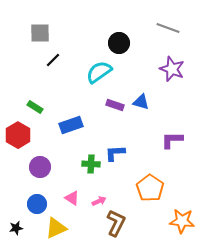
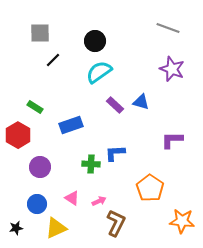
black circle: moved 24 px left, 2 px up
purple rectangle: rotated 24 degrees clockwise
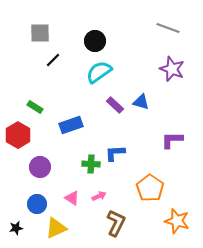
pink arrow: moved 5 px up
orange star: moved 5 px left; rotated 10 degrees clockwise
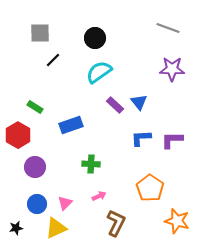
black circle: moved 3 px up
purple star: rotated 20 degrees counterclockwise
blue triangle: moved 2 px left; rotated 36 degrees clockwise
blue L-shape: moved 26 px right, 15 px up
purple circle: moved 5 px left
pink triangle: moved 7 px left, 5 px down; rotated 42 degrees clockwise
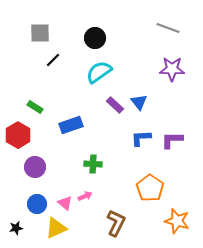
green cross: moved 2 px right
pink arrow: moved 14 px left
pink triangle: rotated 35 degrees counterclockwise
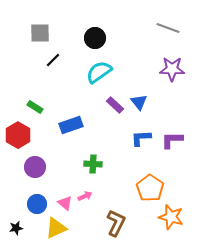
orange star: moved 6 px left, 4 px up
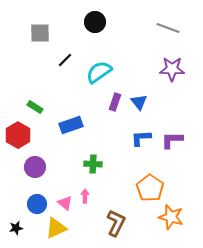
black circle: moved 16 px up
black line: moved 12 px right
purple rectangle: moved 3 px up; rotated 66 degrees clockwise
pink arrow: rotated 64 degrees counterclockwise
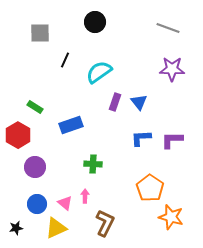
black line: rotated 21 degrees counterclockwise
brown L-shape: moved 11 px left
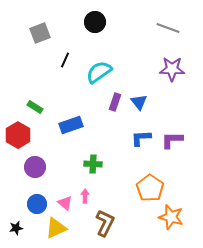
gray square: rotated 20 degrees counterclockwise
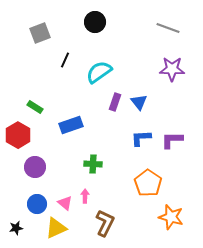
orange pentagon: moved 2 px left, 5 px up
